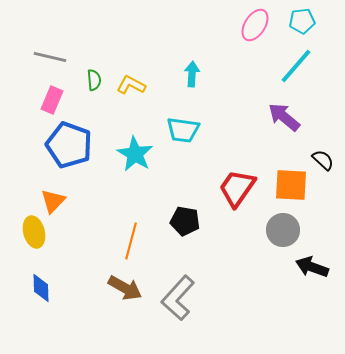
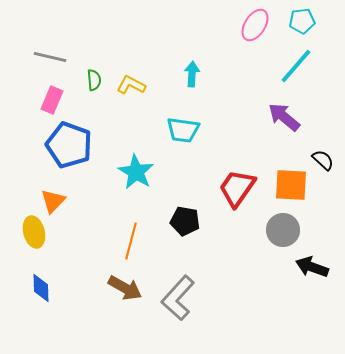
cyan star: moved 1 px right, 18 px down
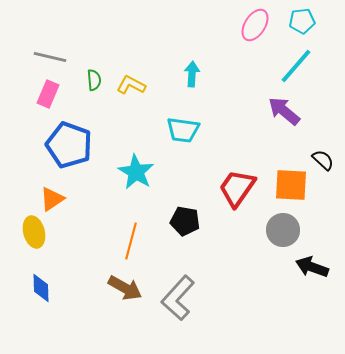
pink rectangle: moved 4 px left, 6 px up
purple arrow: moved 6 px up
orange triangle: moved 1 px left, 2 px up; rotated 12 degrees clockwise
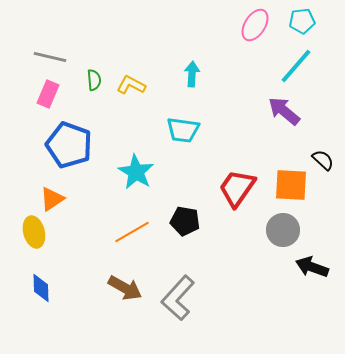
orange line: moved 1 px right, 9 px up; rotated 45 degrees clockwise
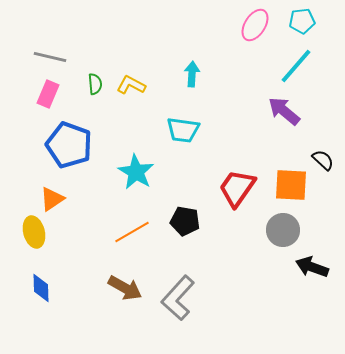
green semicircle: moved 1 px right, 4 px down
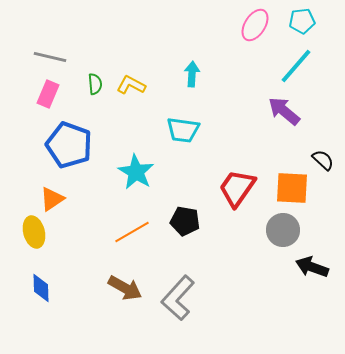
orange square: moved 1 px right, 3 px down
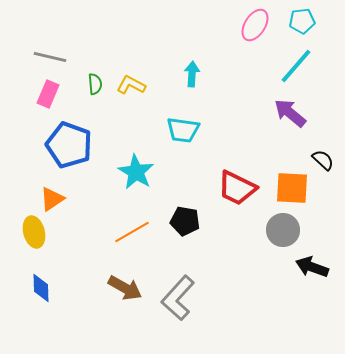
purple arrow: moved 6 px right, 2 px down
red trapezoid: rotated 99 degrees counterclockwise
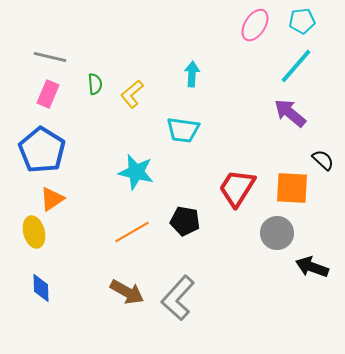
yellow L-shape: moved 1 px right, 9 px down; rotated 68 degrees counterclockwise
blue pentagon: moved 27 px left, 5 px down; rotated 12 degrees clockwise
cyan star: rotated 18 degrees counterclockwise
red trapezoid: rotated 96 degrees clockwise
gray circle: moved 6 px left, 3 px down
brown arrow: moved 2 px right, 4 px down
